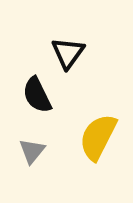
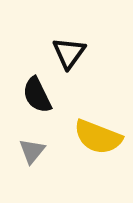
black triangle: moved 1 px right
yellow semicircle: rotated 96 degrees counterclockwise
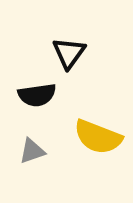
black semicircle: rotated 72 degrees counterclockwise
gray triangle: rotated 32 degrees clockwise
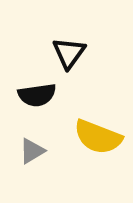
gray triangle: rotated 12 degrees counterclockwise
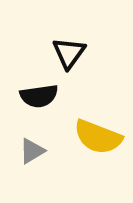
black semicircle: moved 2 px right, 1 px down
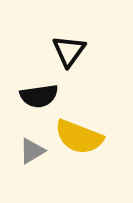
black triangle: moved 2 px up
yellow semicircle: moved 19 px left
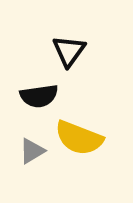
yellow semicircle: moved 1 px down
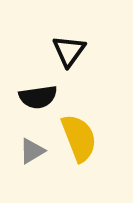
black semicircle: moved 1 px left, 1 px down
yellow semicircle: rotated 132 degrees counterclockwise
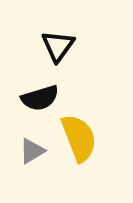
black triangle: moved 11 px left, 5 px up
black semicircle: moved 2 px right, 1 px down; rotated 9 degrees counterclockwise
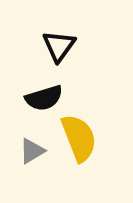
black triangle: moved 1 px right
black semicircle: moved 4 px right
